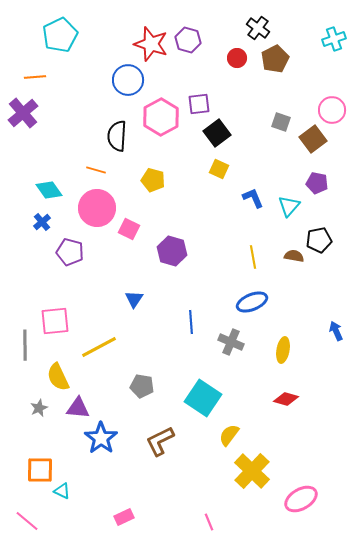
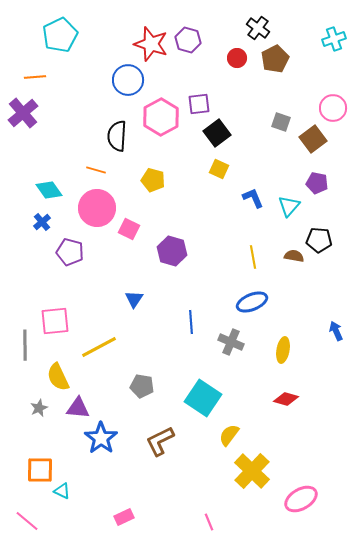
pink circle at (332, 110): moved 1 px right, 2 px up
black pentagon at (319, 240): rotated 15 degrees clockwise
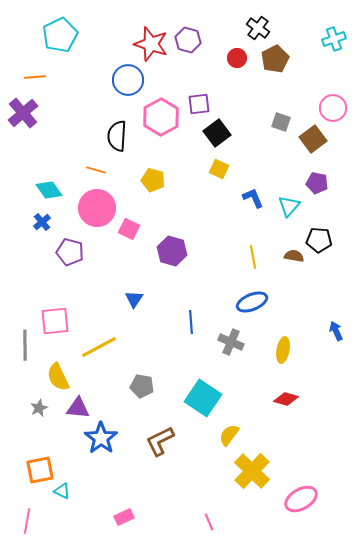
orange square at (40, 470): rotated 12 degrees counterclockwise
pink line at (27, 521): rotated 60 degrees clockwise
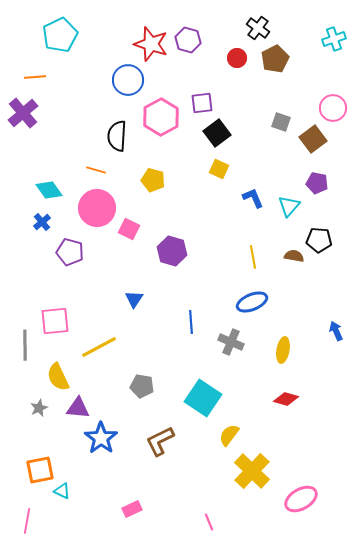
purple square at (199, 104): moved 3 px right, 1 px up
pink rectangle at (124, 517): moved 8 px right, 8 px up
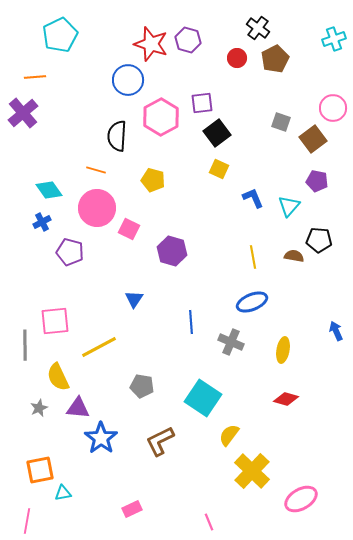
purple pentagon at (317, 183): moved 2 px up
blue cross at (42, 222): rotated 12 degrees clockwise
cyan triangle at (62, 491): moved 1 px right, 2 px down; rotated 36 degrees counterclockwise
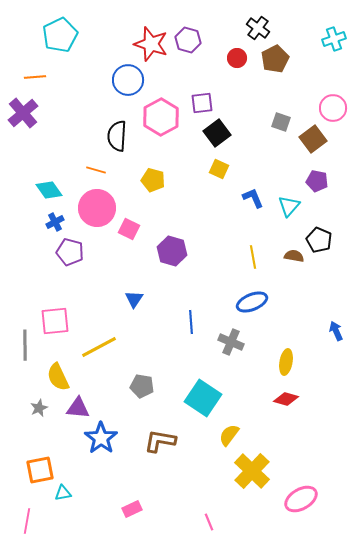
blue cross at (42, 222): moved 13 px right
black pentagon at (319, 240): rotated 20 degrees clockwise
yellow ellipse at (283, 350): moved 3 px right, 12 px down
brown L-shape at (160, 441): rotated 36 degrees clockwise
